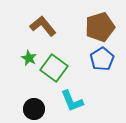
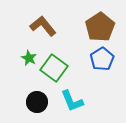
brown pentagon: rotated 16 degrees counterclockwise
black circle: moved 3 px right, 7 px up
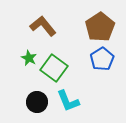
cyan L-shape: moved 4 px left
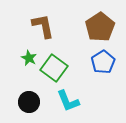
brown L-shape: rotated 28 degrees clockwise
blue pentagon: moved 1 px right, 3 px down
black circle: moved 8 px left
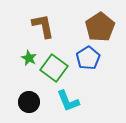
blue pentagon: moved 15 px left, 4 px up
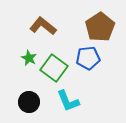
brown L-shape: rotated 40 degrees counterclockwise
blue pentagon: rotated 25 degrees clockwise
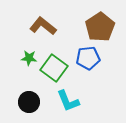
green star: rotated 21 degrees counterclockwise
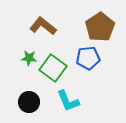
green square: moved 1 px left
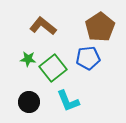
green star: moved 1 px left, 1 px down
green square: rotated 16 degrees clockwise
